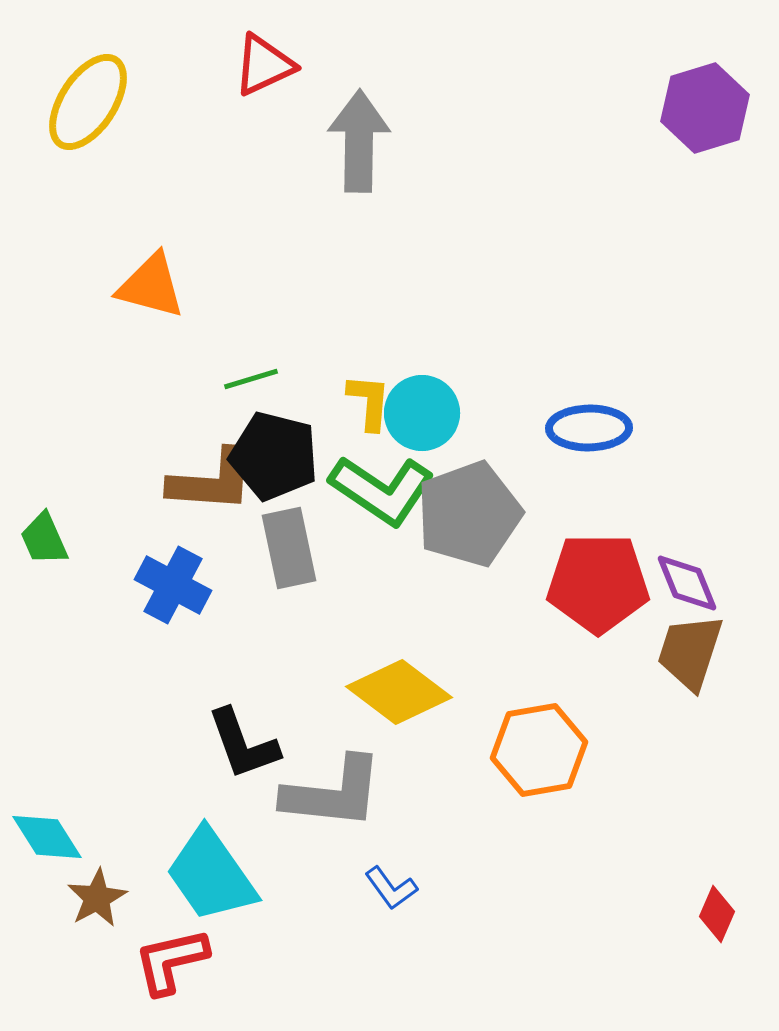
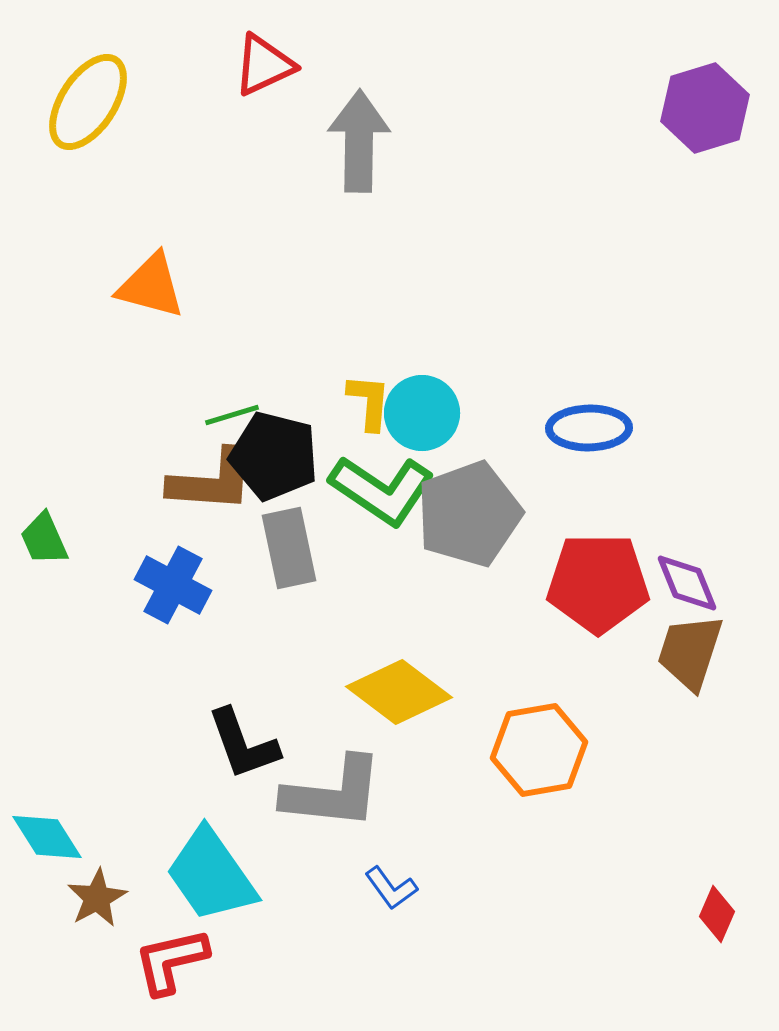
green line: moved 19 px left, 36 px down
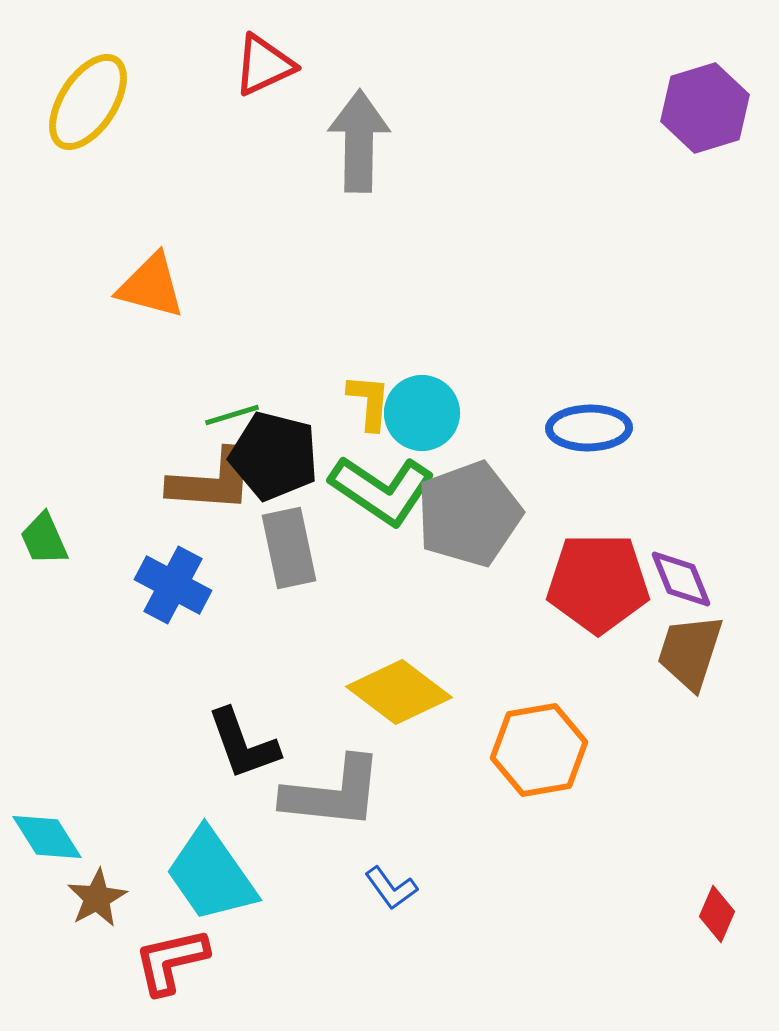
purple diamond: moved 6 px left, 4 px up
